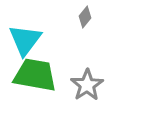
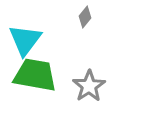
gray star: moved 2 px right, 1 px down
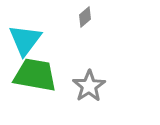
gray diamond: rotated 10 degrees clockwise
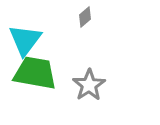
green trapezoid: moved 2 px up
gray star: moved 1 px up
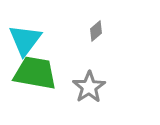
gray diamond: moved 11 px right, 14 px down
gray star: moved 2 px down
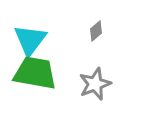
cyan triangle: moved 5 px right
gray star: moved 6 px right, 3 px up; rotated 12 degrees clockwise
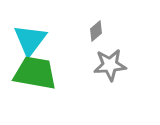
gray star: moved 15 px right, 19 px up; rotated 16 degrees clockwise
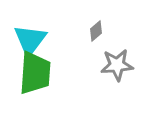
gray star: moved 7 px right
green trapezoid: rotated 84 degrees clockwise
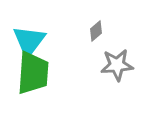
cyan triangle: moved 1 px left, 1 px down
green trapezoid: moved 2 px left
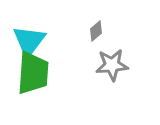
gray star: moved 5 px left
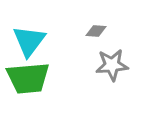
gray diamond: rotated 45 degrees clockwise
green trapezoid: moved 5 px left, 5 px down; rotated 81 degrees clockwise
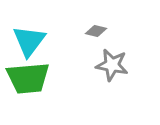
gray diamond: rotated 10 degrees clockwise
gray star: rotated 16 degrees clockwise
